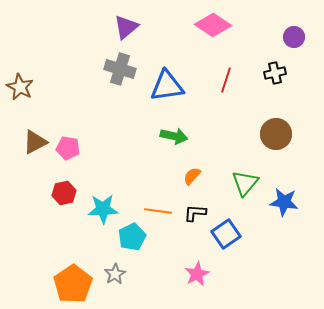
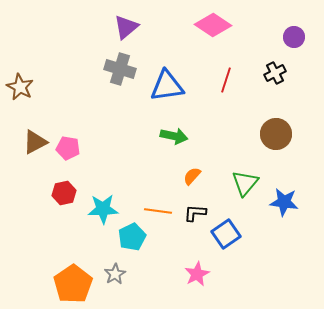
black cross: rotated 15 degrees counterclockwise
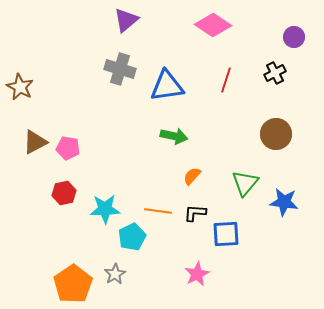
purple triangle: moved 7 px up
cyan star: moved 2 px right
blue square: rotated 32 degrees clockwise
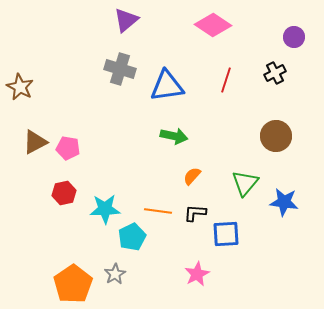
brown circle: moved 2 px down
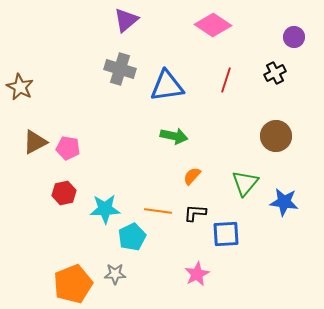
gray star: rotated 30 degrees clockwise
orange pentagon: rotated 12 degrees clockwise
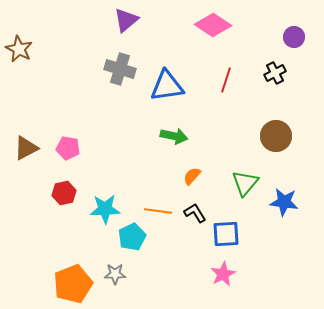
brown star: moved 1 px left, 38 px up
brown triangle: moved 9 px left, 6 px down
black L-shape: rotated 55 degrees clockwise
pink star: moved 26 px right
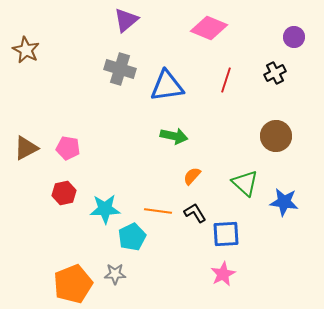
pink diamond: moved 4 px left, 3 px down; rotated 12 degrees counterclockwise
brown star: moved 7 px right, 1 px down
green triangle: rotated 28 degrees counterclockwise
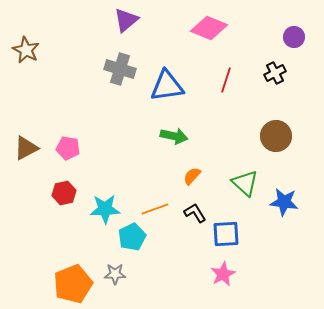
orange line: moved 3 px left, 2 px up; rotated 28 degrees counterclockwise
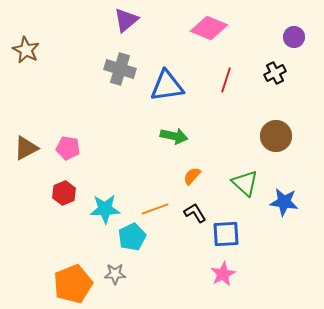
red hexagon: rotated 10 degrees counterclockwise
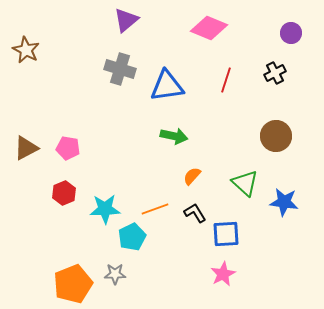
purple circle: moved 3 px left, 4 px up
